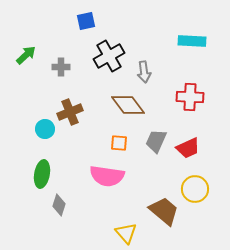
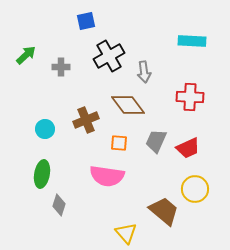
brown cross: moved 16 px right, 8 px down
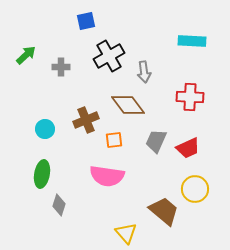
orange square: moved 5 px left, 3 px up; rotated 12 degrees counterclockwise
